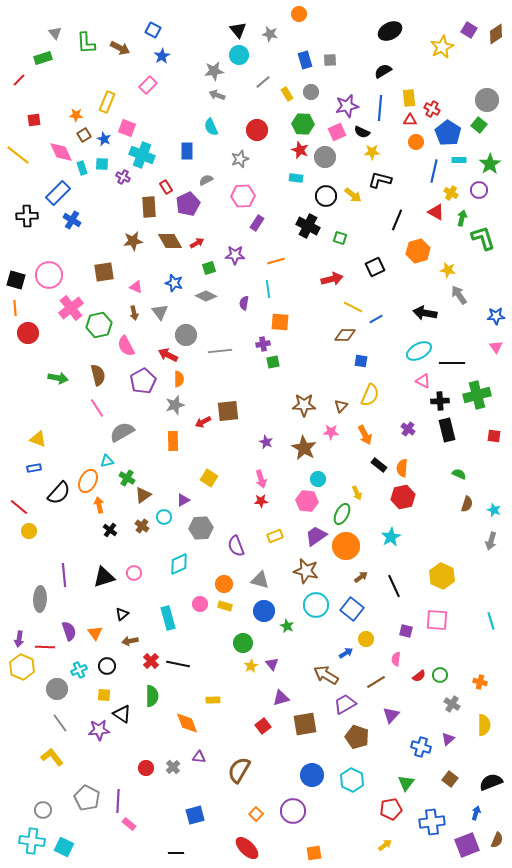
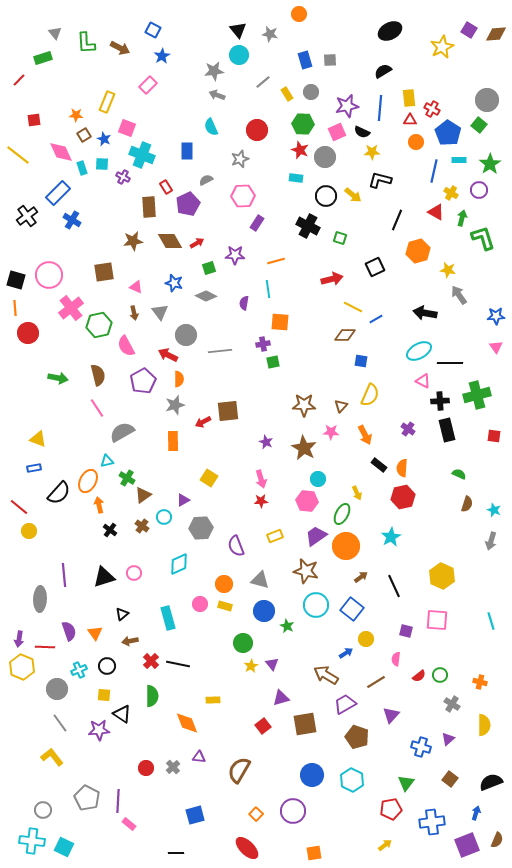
brown diamond at (496, 34): rotated 30 degrees clockwise
black cross at (27, 216): rotated 35 degrees counterclockwise
black line at (452, 363): moved 2 px left
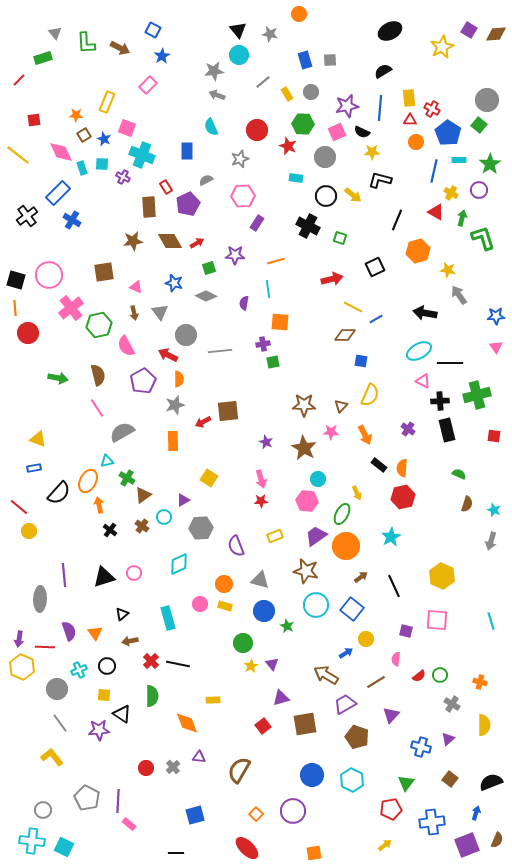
red star at (300, 150): moved 12 px left, 4 px up
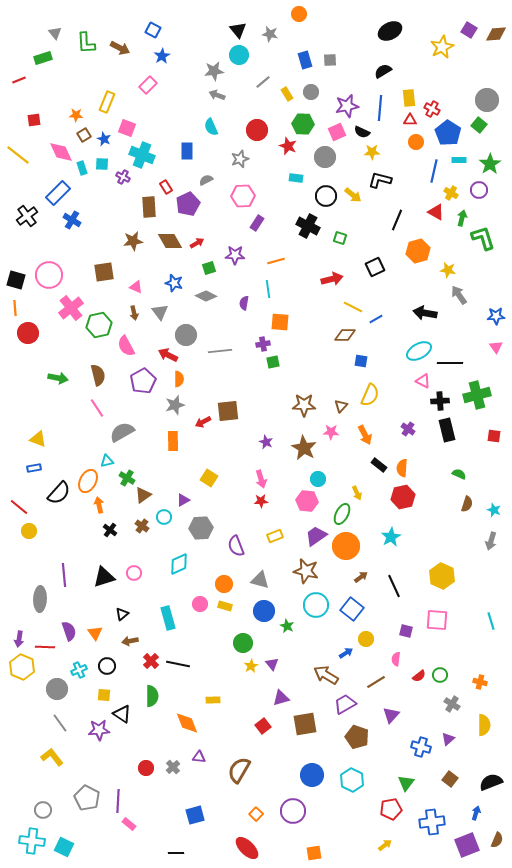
red line at (19, 80): rotated 24 degrees clockwise
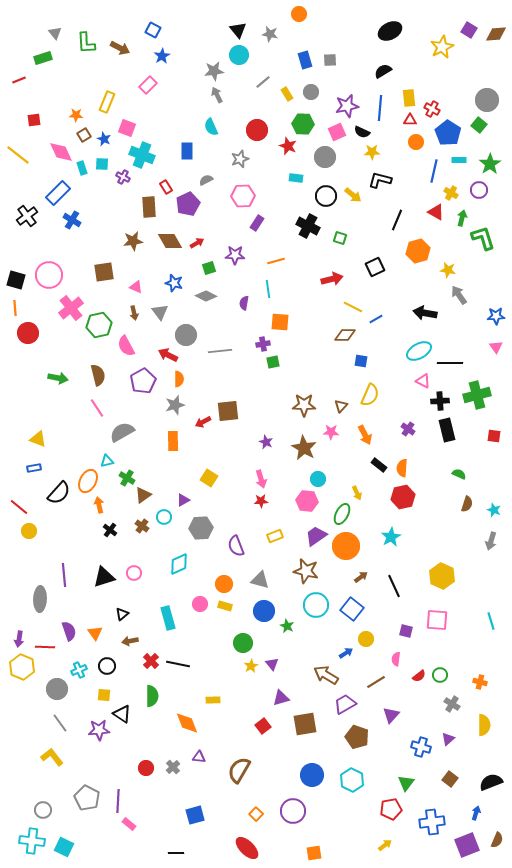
gray arrow at (217, 95): rotated 42 degrees clockwise
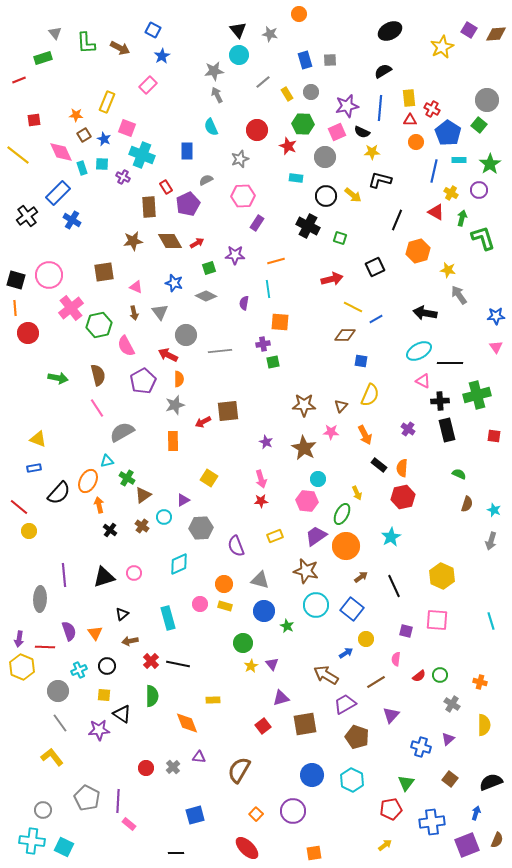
gray circle at (57, 689): moved 1 px right, 2 px down
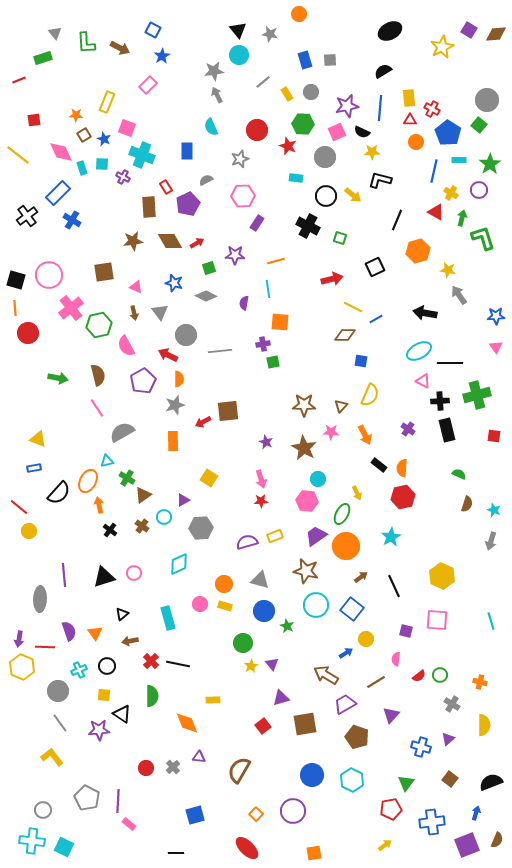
purple semicircle at (236, 546): moved 11 px right, 4 px up; rotated 95 degrees clockwise
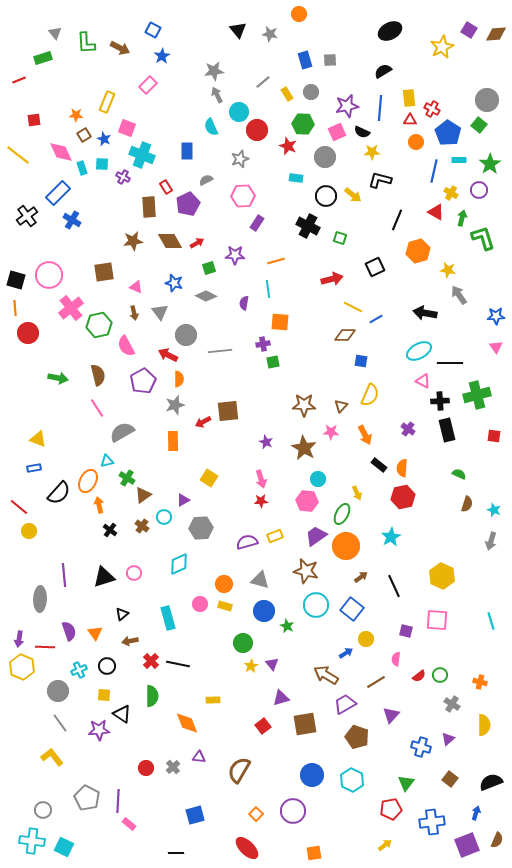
cyan circle at (239, 55): moved 57 px down
